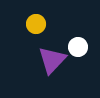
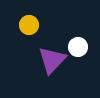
yellow circle: moved 7 px left, 1 px down
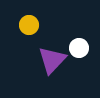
white circle: moved 1 px right, 1 px down
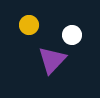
white circle: moved 7 px left, 13 px up
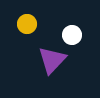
yellow circle: moved 2 px left, 1 px up
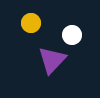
yellow circle: moved 4 px right, 1 px up
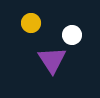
purple triangle: rotated 16 degrees counterclockwise
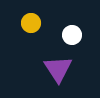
purple triangle: moved 6 px right, 9 px down
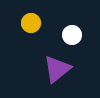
purple triangle: moved 1 px left; rotated 24 degrees clockwise
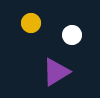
purple triangle: moved 1 px left, 3 px down; rotated 8 degrees clockwise
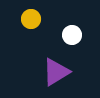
yellow circle: moved 4 px up
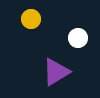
white circle: moved 6 px right, 3 px down
